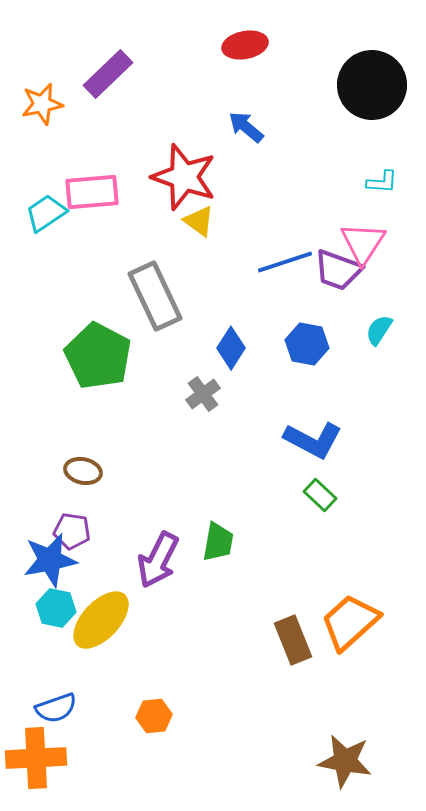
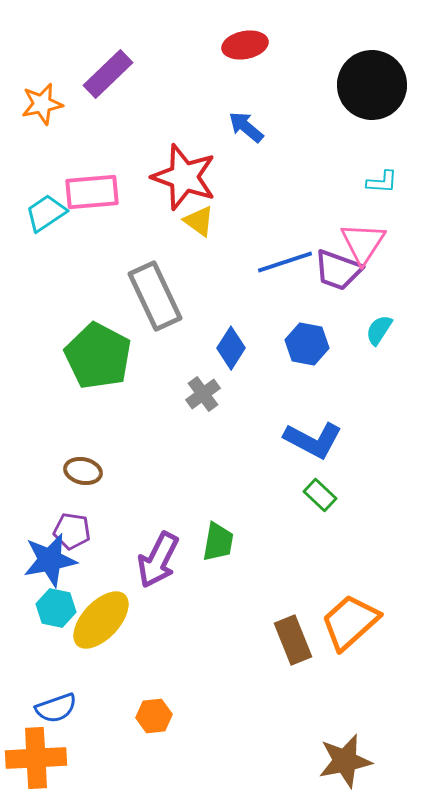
brown star: rotated 22 degrees counterclockwise
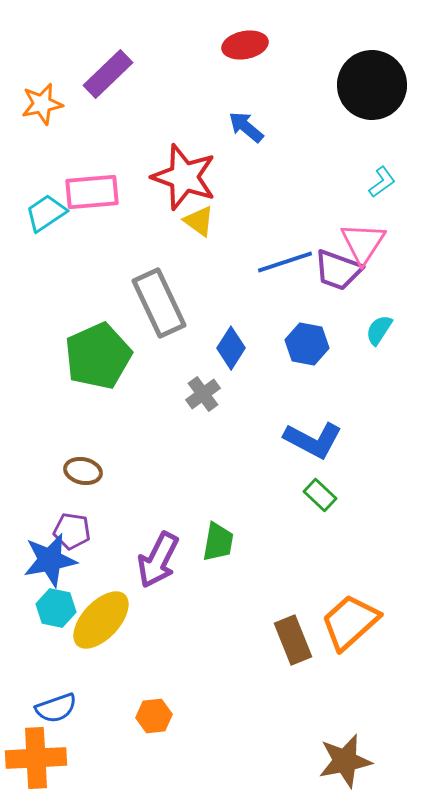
cyan L-shape: rotated 40 degrees counterclockwise
gray rectangle: moved 4 px right, 7 px down
green pentagon: rotated 20 degrees clockwise
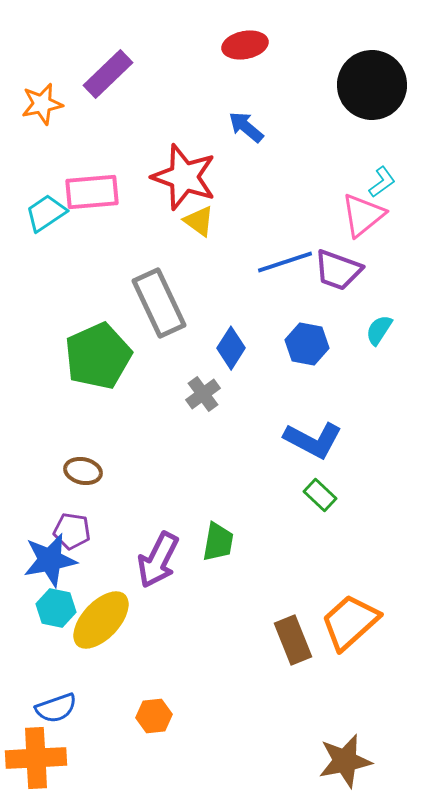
pink triangle: moved 28 px up; rotated 18 degrees clockwise
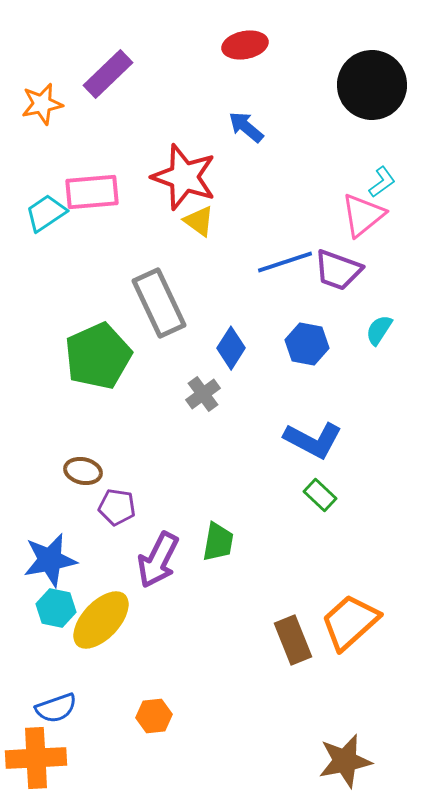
purple pentagon: moved 45 px right, 24 px up
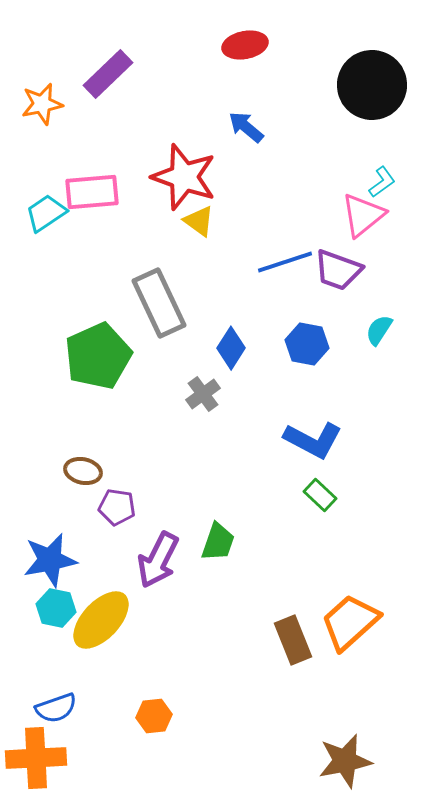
green trapezoid: rotated 9 degrees clockwise
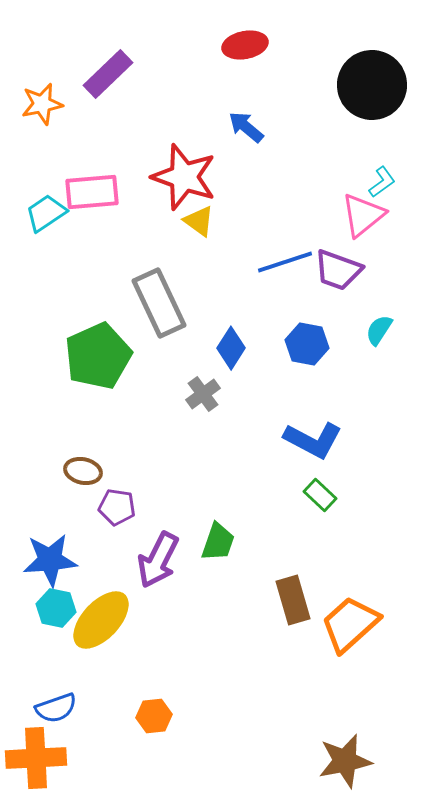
blue star: rotated 6 degrees clockwise
orange trapezoid: moved 2 px down
brown rectangle: moved 40 px up; rotated 6 degrees clockwise
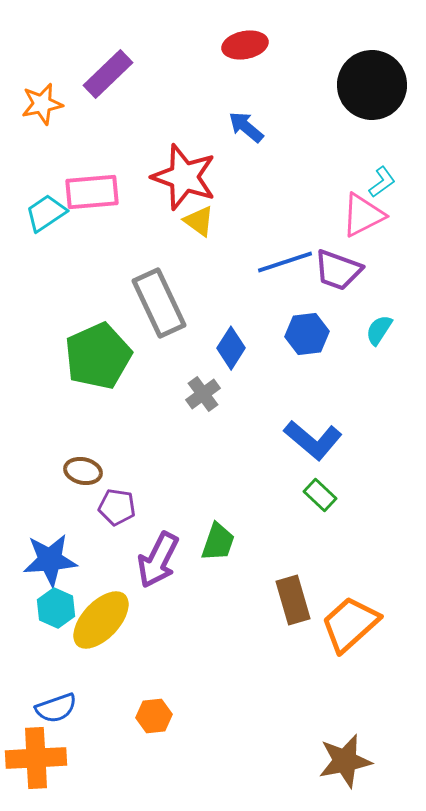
pink triangle: rotated 12 degrees clockwise
blue hexagon: moved 10 px up; rotated 18 degrees counterclockwise
blue L-shape: rotated 12 degrees clockwise
cyan hexagon: rotated 12 degrees clockwise
